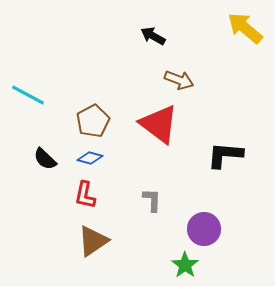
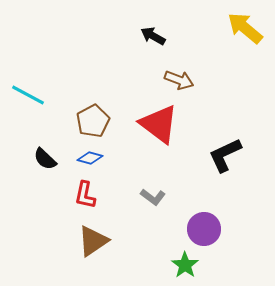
black L-shape: rotated 30 degrees counterclockwise
gray L-shape: moved 1 px right, 3 px up; rotated 125 degrees clockwise
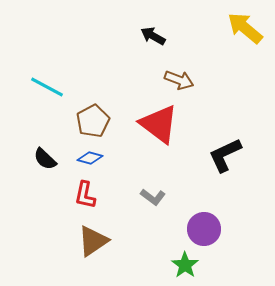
cyan line: moved 19 px right, 8 px up
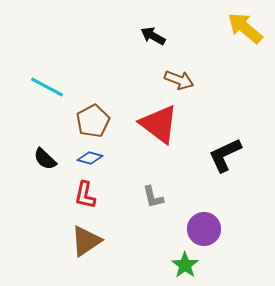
gray L-shape: rotated 40 degrees clockwise
brown triangle: moved 7 px left
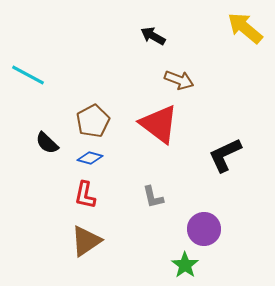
cyan line: moved 19 px left, 12 px up
black semicircle: moved 2 px right, 16 px up
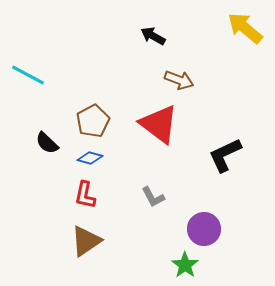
gray L-shape: rotated 15 degrees counterclockwise
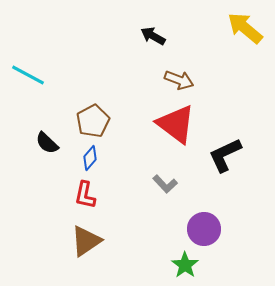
red triangle: moved 17 px right
blue diamond: rotated 65 degrees counterclockwise
gray L-shape: moved 12 px right, 13 px up; rotated 15 degrees counterclockwise
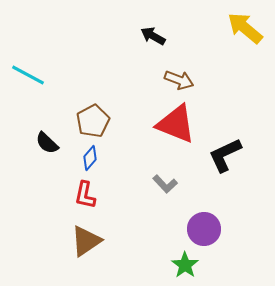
red triangle: rotated 15 degrees counterclockwise
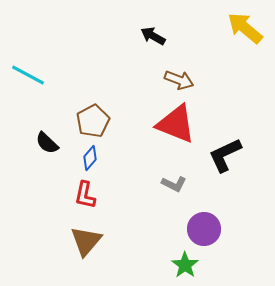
gray L-shape: moved 9 px right; rotated 20 degrees counterclockwise
brown triangle: rotated 16 degrees counterclockwise
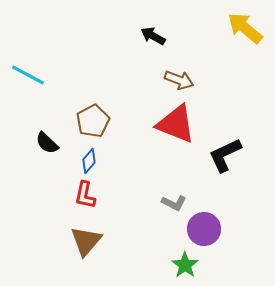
blue diamond: moved 1 px left, 3 px down
gray L-shape: moved 19 px down
